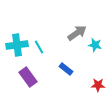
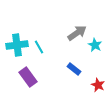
cyan star: rotated 16 degrees clockwise
blue rectangle: moved 8 px right
red star: rotated 24 degrees clockwise
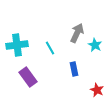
gray arrow: rotated 30 degrees counterclockwise
cyan line: moved 11 px right, 1 px down
blue rectangle: rotated 40 degrees clockwise
red star: moved 1 px left, 5 px down
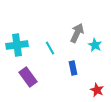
blue rectangle: moved 1 px left, 1 px up
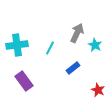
cyan line: rotated 56 degrees clockwise
blue rectangle: rotated 64 degrees clockwise
purple rectangle: moved 4 px left, 4 px down
red star: moved 1 px right
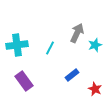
cyan star: rotated 24 degrees clockwise
blue rectangle: moved 1 px left, 7 px down
red star: moved 3 px left, 1 px up
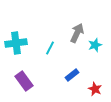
cyan cross: moved 1 px left, 2 px up
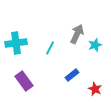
gray arrow: moved 1 px down
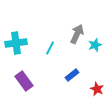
red star: moved 2 px right
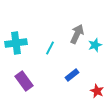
red star: moved 2 px down
